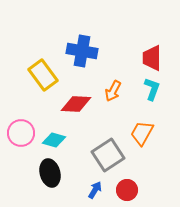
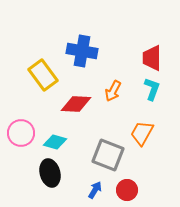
cyan diamond: moved 1 px right, 2 px down
gray square: rotated 36 degrees counterclockwise
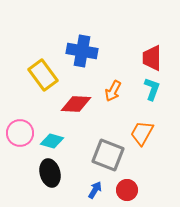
pink circle: moved 1 px left
cyan diamond: moved 3 px left, 1 px up
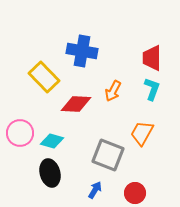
yellow rectangle: moved 1 px right, 2 px down; rotated 8 degrees counterclockwise
red circle: moved 8 px right, 3 px down
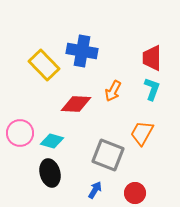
yellow rectangle: moved 12 px up
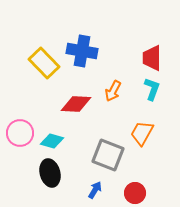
yellow rectangle: moved 2 px up
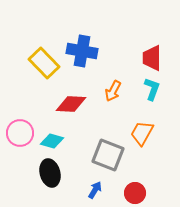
red diamond: moved 5 px left
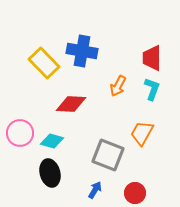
orange arrow: moved 5 px right, 5 px up
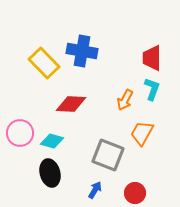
orange arrow: moved 7 px right, 14 px down
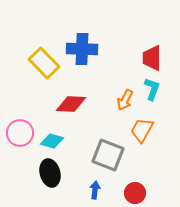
blue cross: moved 2 px up; rotated 8 degrees counterclockwise
orange trapezoid: moved 3 px up
blue arrow: rotated 24 degrees counterclockwise
